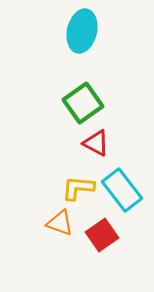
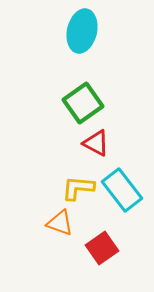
red square: moved 13 px down
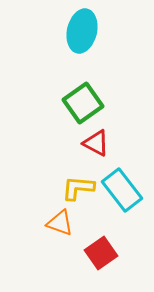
red square: moved 1 px left, 5 px down
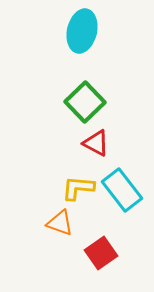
green square: moved 2 px right, 1 px up; rotated 9 degrees counterclockwise
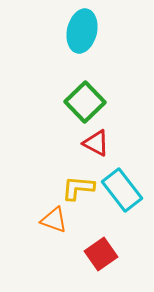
orange triangle: moved 6 px left, 3 px up
red square: moved 1 px down
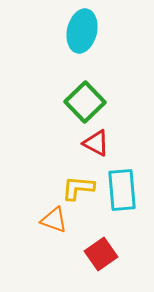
cyan rectangle: rotated 33 degrees clockwise
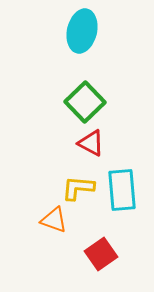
red triangle: moved 5 px left
